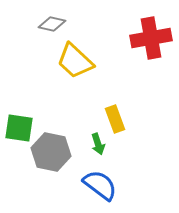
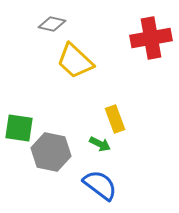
green arrow: moved 2 px right; rotated 45 degrees counterclockwise
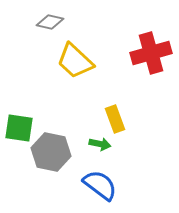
gray diamond: moved 2 px left, 2 px up
red cross: moved 15 px down; rotated 6 degrees counterclockwise
green arrow: rotated 15 degrees counterclockwise
